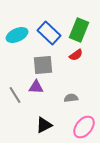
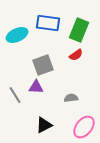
blue rectangle: moved 1 px left, 10 px up; rotated 35 degrees counterclockwise
gray square: rotated 15 degrees counterclockwise
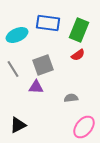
red semicircle: moved 2 px right
gray line: moved 2 px left, 26 px up
black triangle: moved 26 px left
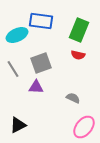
blue rectangle: moved 7 px left, 2 px up
red semicircle: rotated 48 degrees clockwise
gray square: moved 2 px left, 2 px up
gray semicircle: moved 2 px right; rotated 32 degrees clockwise
